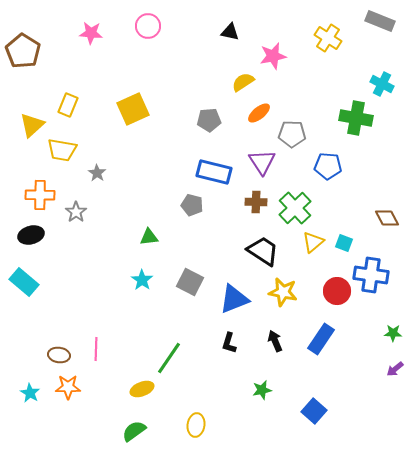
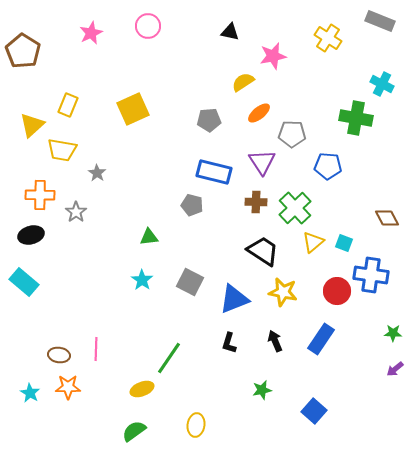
pink star at (91, 33): rotated 30 degrees counterclockwise
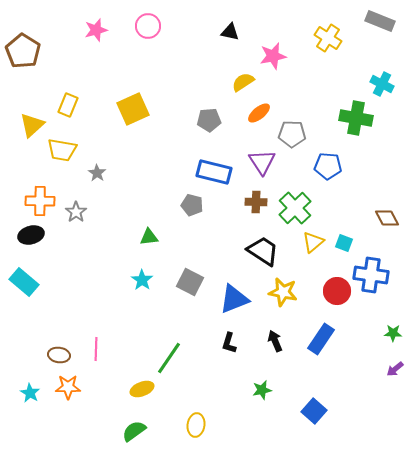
pink star at (91, 33): moved 5 px right, 3 px up; rotated 10 degrees clockwise
orange cross at (40, 195): moved 6 px down
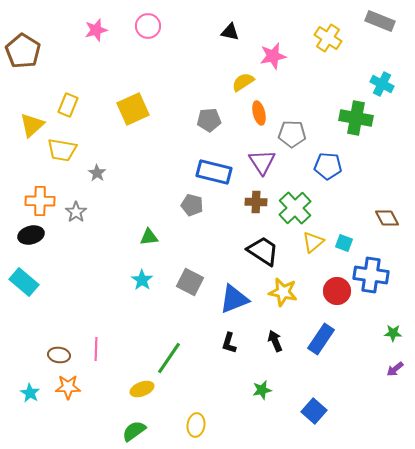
orange ellipse at (259, 113): rotated 65 degrees counterclockwise
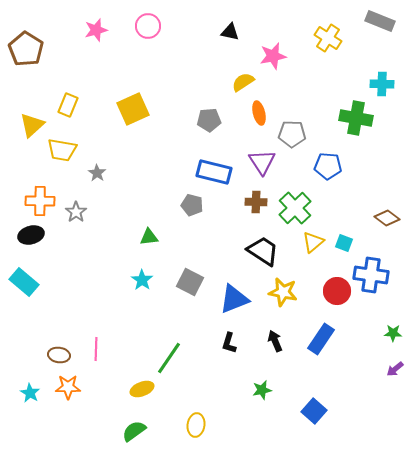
brown pentagon at (23, 51): moved 3 px right, 2 px up
cyan cross at (382, 84): rotated 25 degrees counterclockwise
brown diamond at (387, 218): rotated 25 degrees counterclockwise
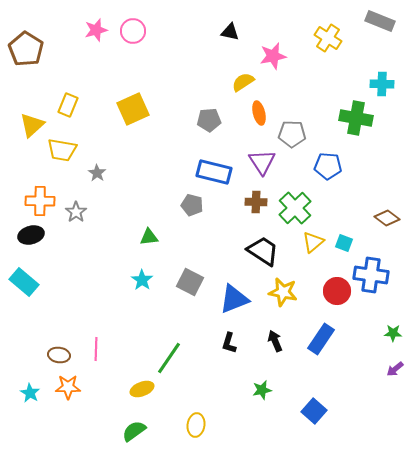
pink circle at (148, 26): moved 15 px left, 5 px down
